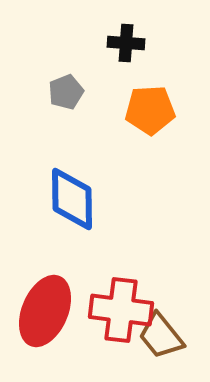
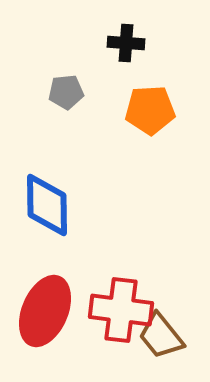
gray pentagon: rotated 16 degrees clockwise
blue diamond: moved 25 px left, 6 px down
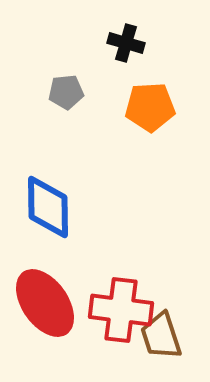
black cross: rotated 12 degrees clockwise
orange pentagon: moved 3 px up
blue diamond: moved 1 px right, 2 px down
red ellipse: moved 8 px up; rotated 58 degrees counterclockwise
brown trapezoid: rotated 21 degrees clockwise
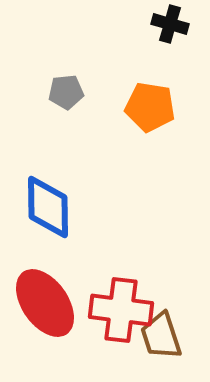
black cross: moved 44 px right, 19 px up
orange pentagon: rotated 12 degrees clockwise
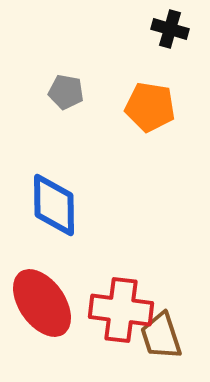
black cross: moved 5 px down
gray pentagon: rotated 16 degrees clockwise
blue diamond: moved 6 px right, 2 px up
red ellipse: moved 3 px left
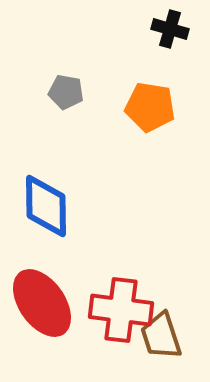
blue diamond: moved 8 px left, 1 px down
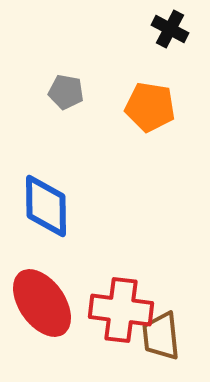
black cross: rotated 12 degrees clockwise
brown trapezoid: rotated 12 degrees clockwise
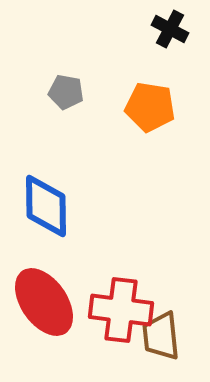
red ellipse: moved 2 px right, 1 px up
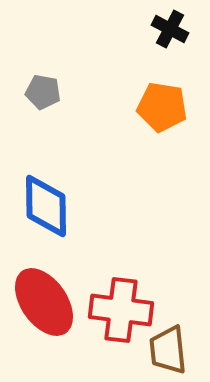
gray pentagon: moved 23 px left
orange pentagon: moved 12 px right
brown trapezoid: moved 7 px right, 14 px down
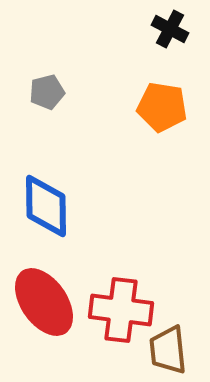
gray pentagon: moved 4 px right; rotated 24 degrees counterclockwise
